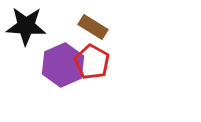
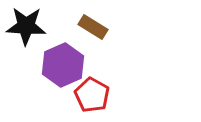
red pentagon: moved 33 px down
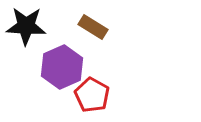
purple hexagon: moved 1 px left, 2 px down
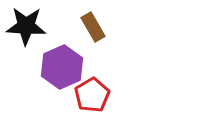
brown rectangle: rotated 28 degrees clockwise
red pentagon: rotated 12 degrees clockwise
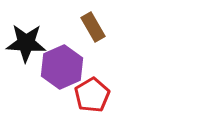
black star: moved 17 px down
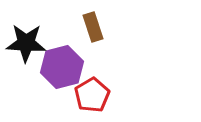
brown rectangle: rotated 12 degrees clockwise
purple hexagon: rotated 9 degrees clockwise
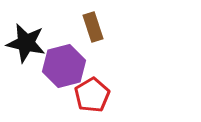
black star: rotated 9 degrees clockwise
purple hexagon: moved 2 px right, 1 px up
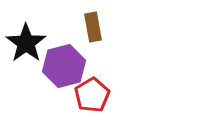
brown rectangle: rotated 8 degrees clockwise
black star: rotated 24 degrees clockwise
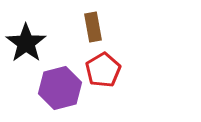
purple hexagon: moved 4 px left, 22 px down
red pentagon: moved 11 px right, 25 px up
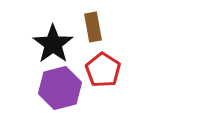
black star: moved 27 px right, 1 px down
red pentagon: rotated 8 degrees counterclockwise
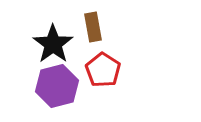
purple hexagon: moved 3 px left, 2 px up
